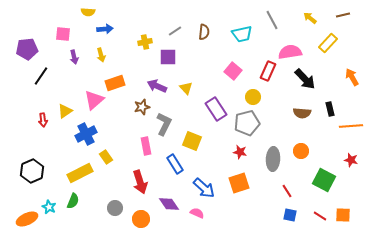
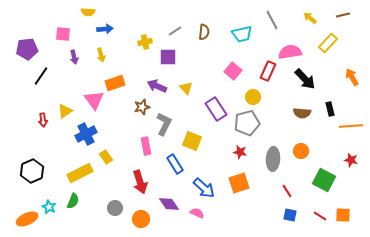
pink triangle at (94, 100): rotated 25 degrees counterclockwise
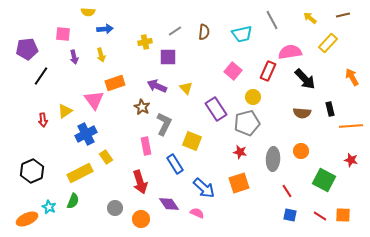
brown star at (142, 107): rotated 28 degrees counterclockwise
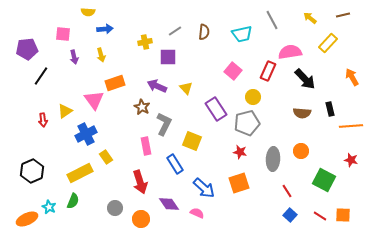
blue square at (290, 215): rotated 32 degrees clockwise
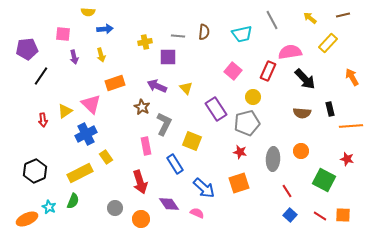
gray line at (175, 31): moved 3 px right, 5 px down; rotated 40 degrees clockwise
pink triangle at (94, 100): moved 3 px left, 4 px down; rotated 10 degrees counterclockwise
red star at (351, 160): moved 4 px left, 1 px up
black hexagon at (32, 171): moved 3 px right
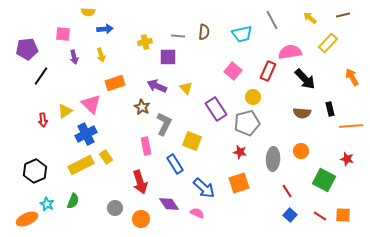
yellow rectangle at (80, 173): moved 1 px right, 8 px up
cyan star at (49, 207): moved 2 px left, 3 px up
